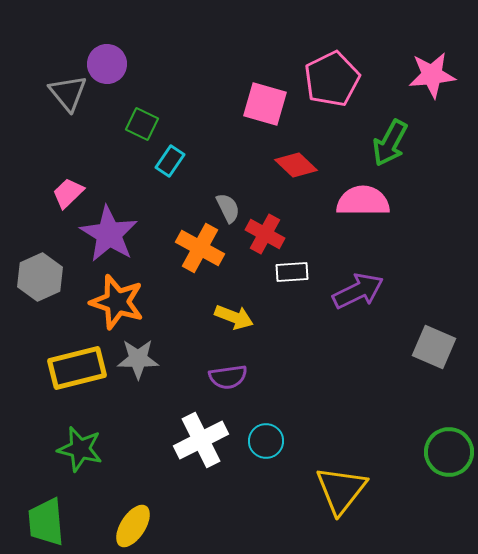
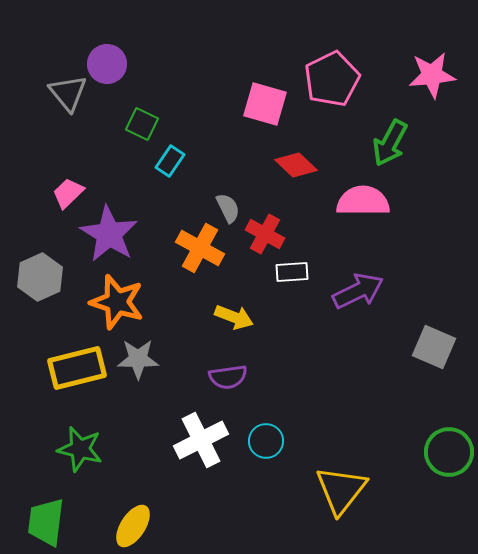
green trapezoid: rotated 12 degrees clockwise
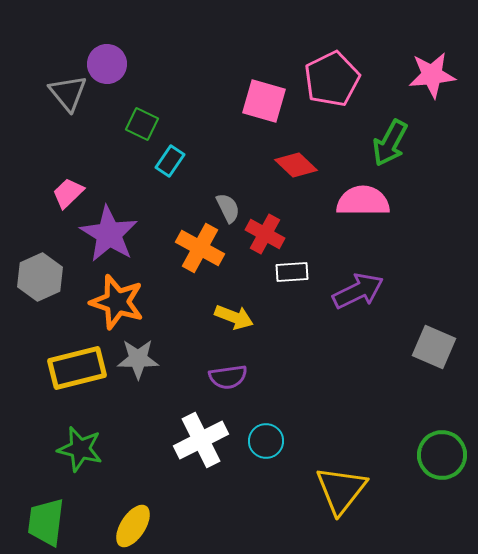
pink square: moved 1 px left, 3 px up
green circle: moved 7 px left, 3 px down
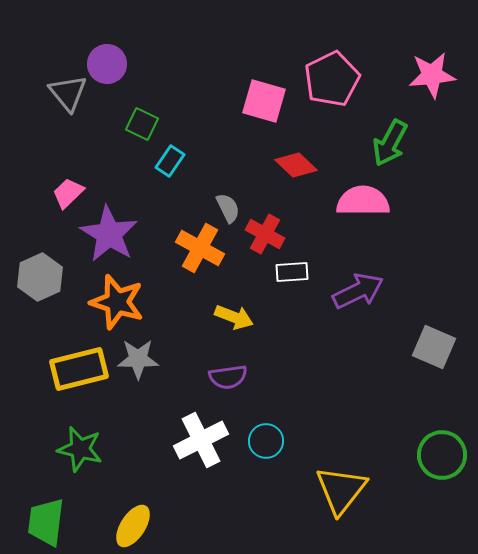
yellow rectangle: moved 2 px right, 1 px down
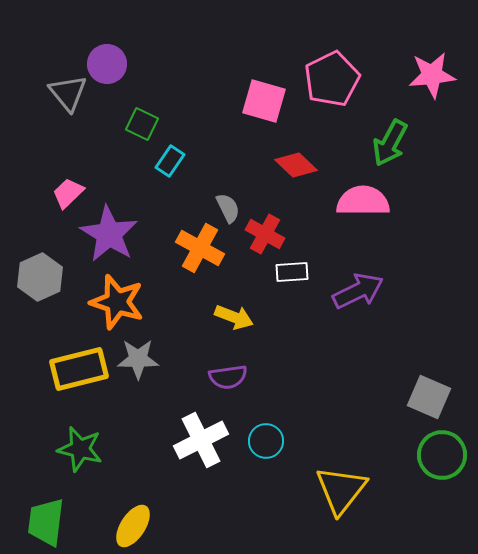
gray square: moved 5 px left, 50 px down
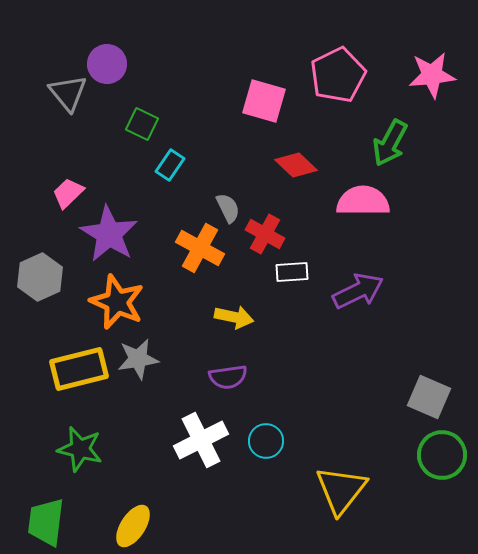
pink pentagon: moved 6 px right, 4 px up
cyan rectangle: moved 4 px down
orange star: rotated 6 degrees clockwise
yellow arrow: rotated 9 degrees counterclockwise
gray star: rotated 9 degrees counterclockwise
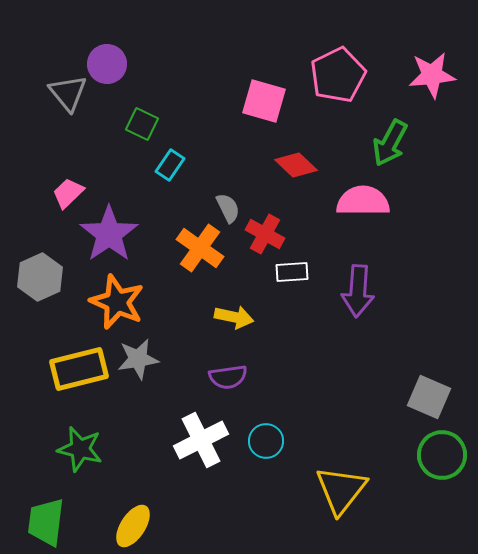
purple star: rotated 6 degrees clockwise
orange cross: rotated 6 degrees clockwise
purple arrow: rotated 120 degrees clockwise
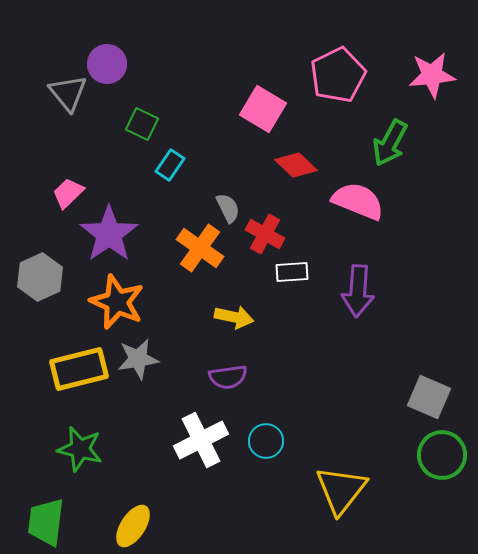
pink square: moved 1 px left, 8 px down; rotated 15 degrees clockwise
pink semicircle: moved 5 px left; rotated 22 degrees clockwise
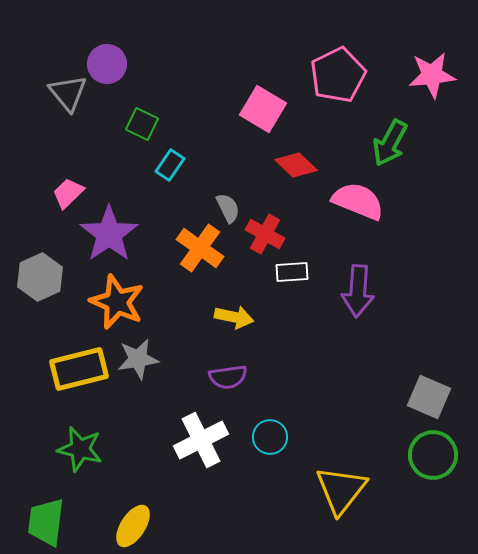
cyan circle: moved 4 px right, 4 px up
green circle: moved 9 px left
